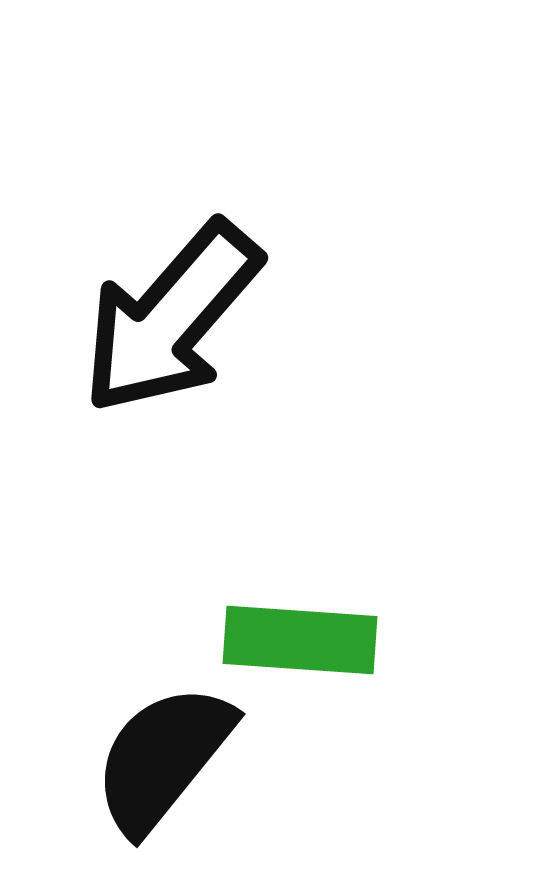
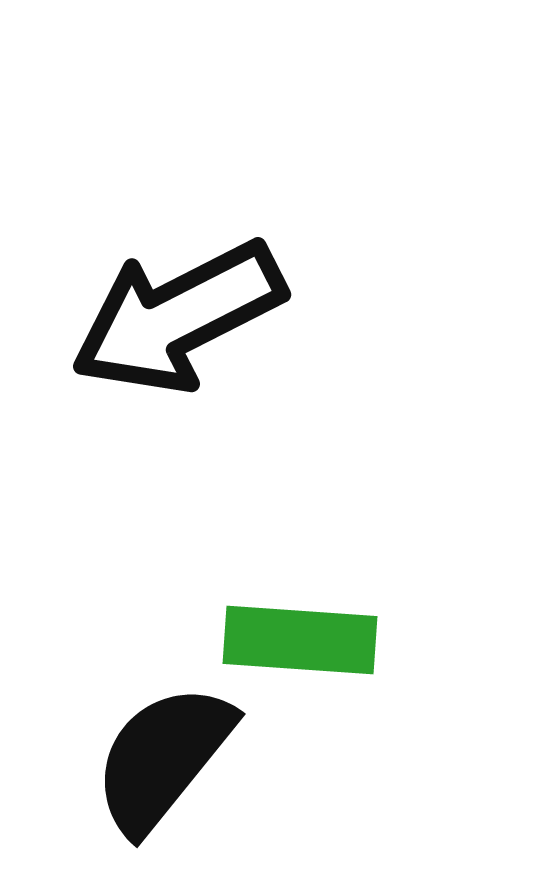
black arrow: moved 7 px right, 1 px up; rotated 22 degrees clockwise
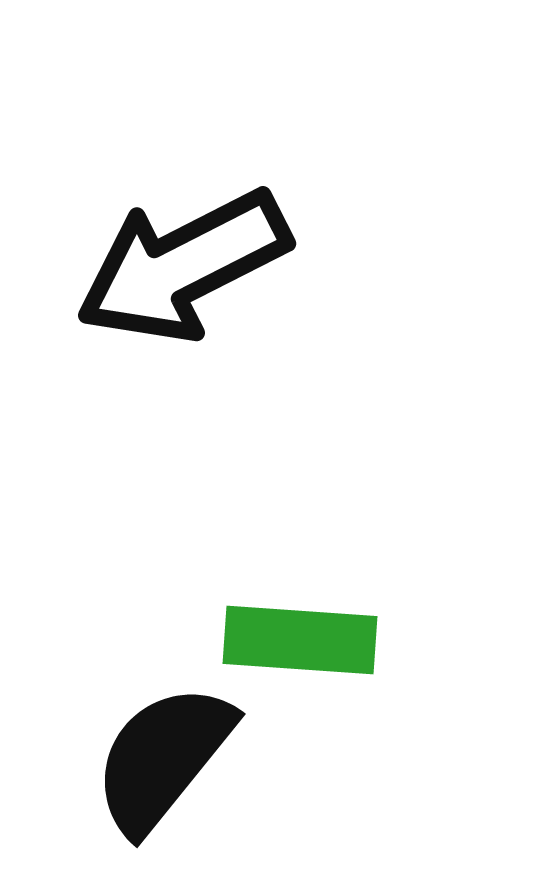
black arrow: moved 5 px right, 51 px up
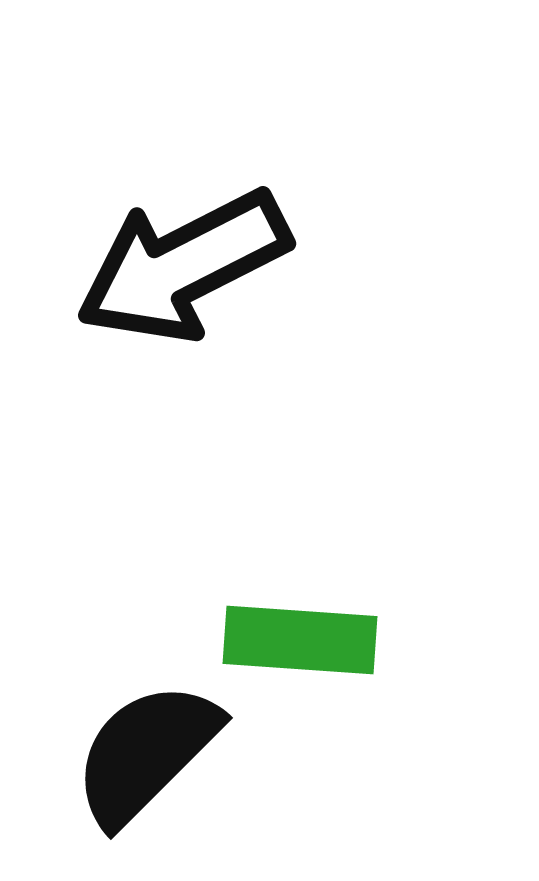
black semicircle: moved 17 px left, 5 px up; rotated 6 degrees clockwise
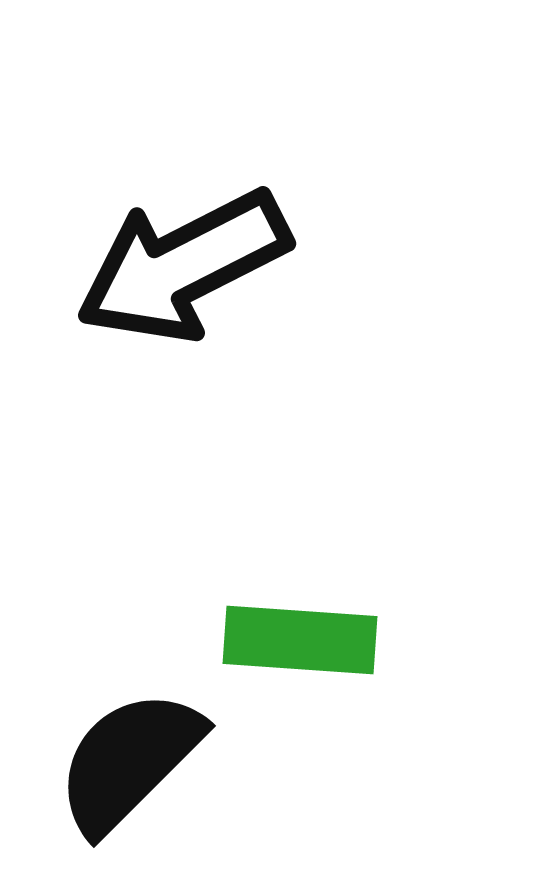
black semicircle: moved 17 px left, 8 px down
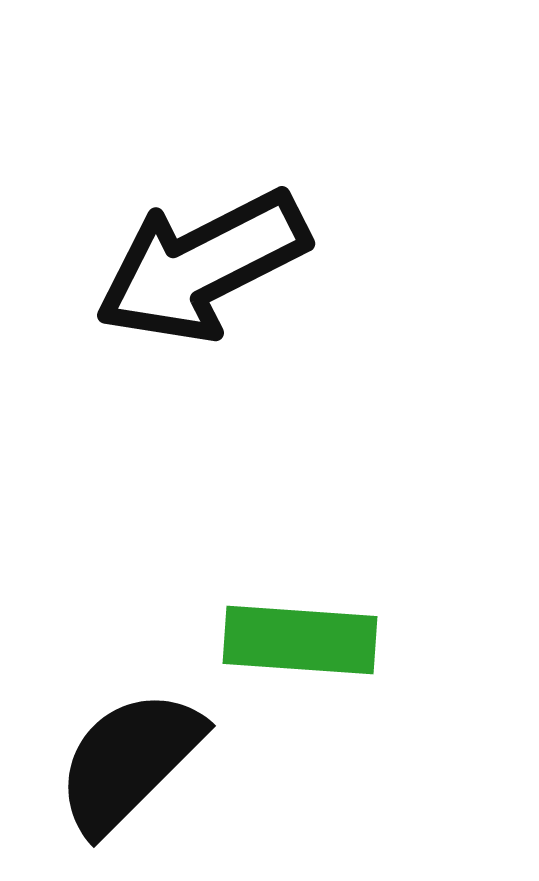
black arrow: moved 19 px right
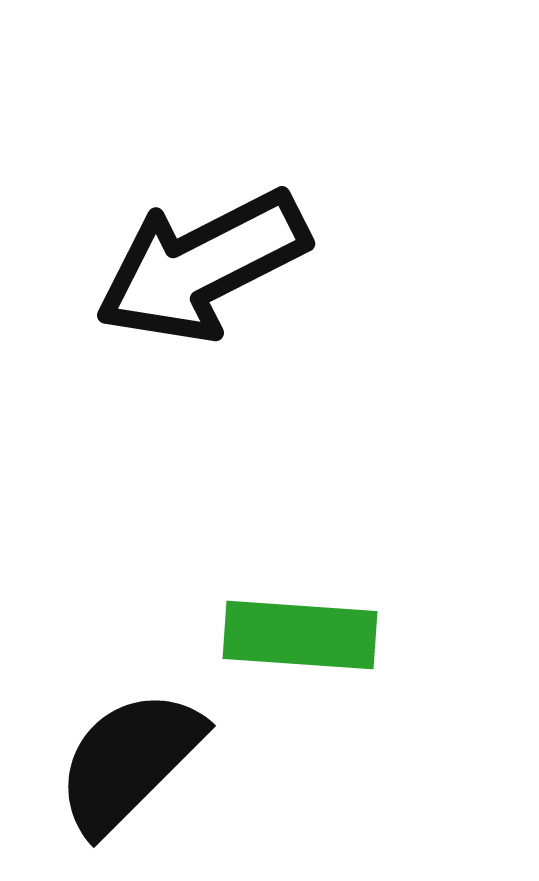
green rectangle: moved 5 px up
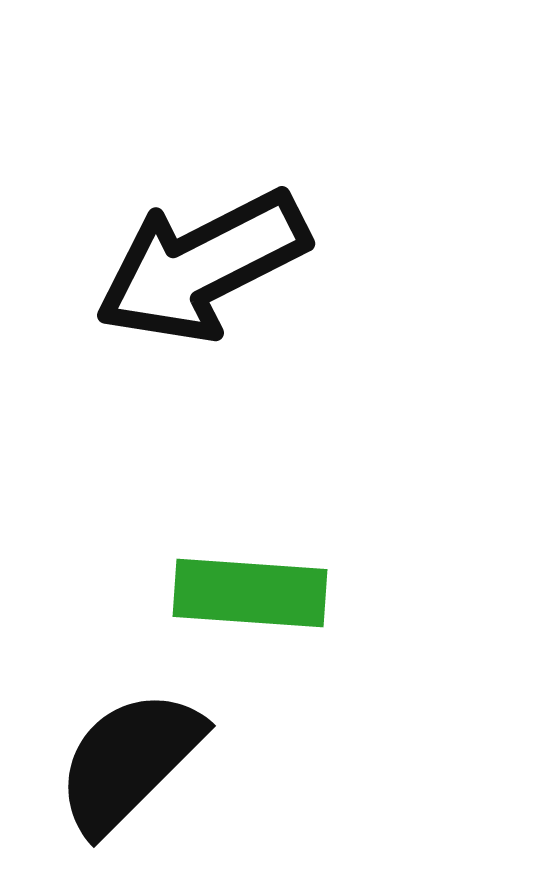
green rectangle: moved 50 px left, 42 px up
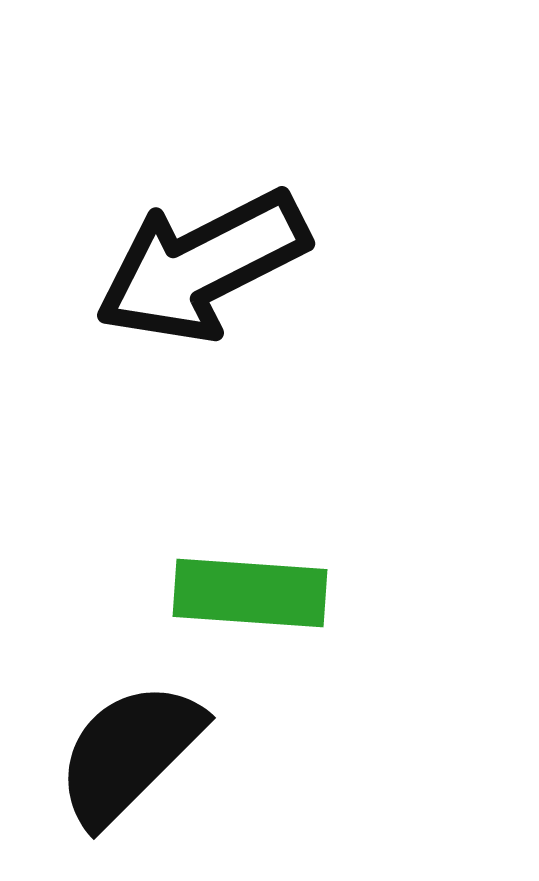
black semicircle: moved 8 px up
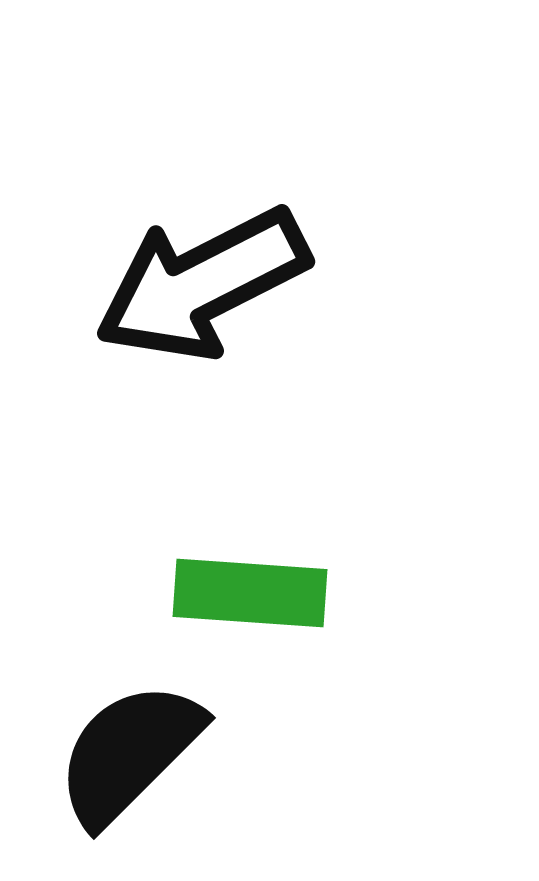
black arrow: moved 18 px down
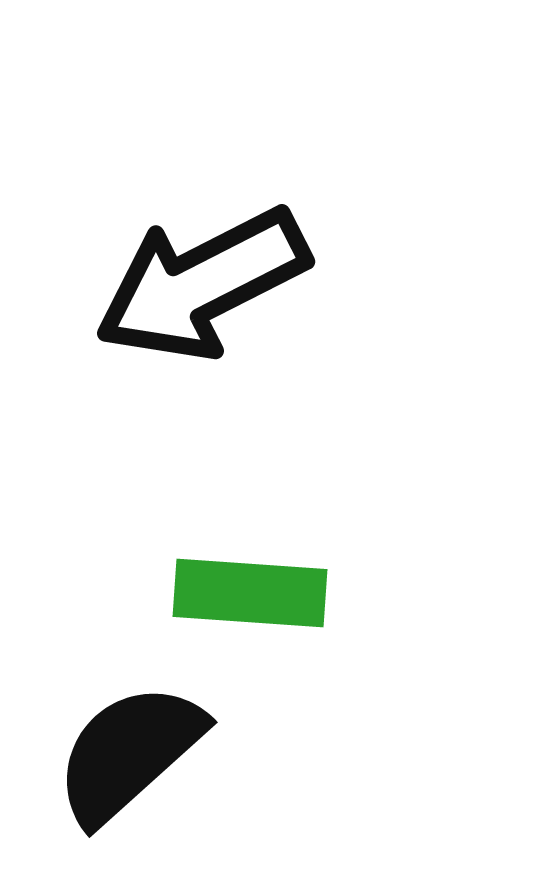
black semicircle: rotated 3 degrees clockwise
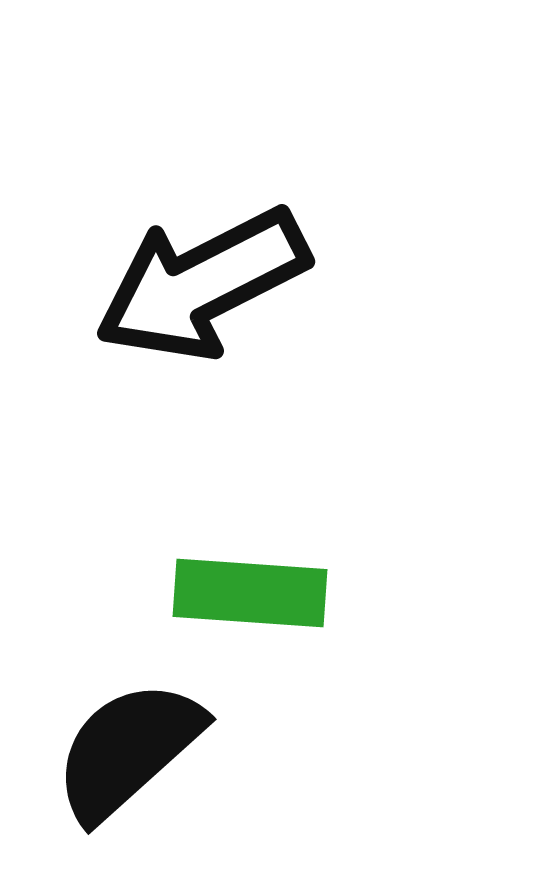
black semicircle: moved 1 px left, 3 px up
